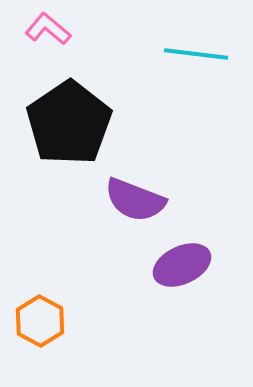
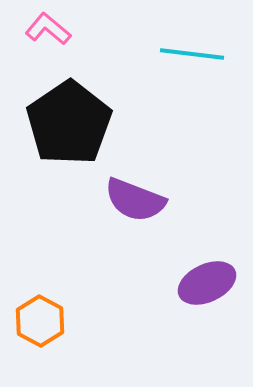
cyan line: moved 4 px left
purple ellipse: moved 25 px right, 18 px down
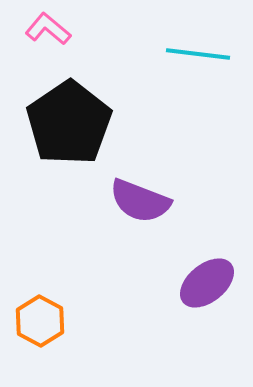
cyan line: moved 6 px right
purple semicircle: moved 5 px right, 1 px down
purple ellipse: rotated 14 degrees counterclockwise
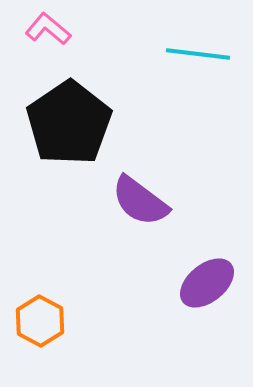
purple semicircle: rotated 16 degrees clockwise
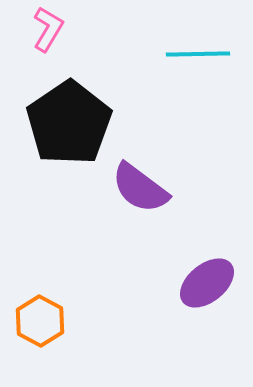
pink L-shape: rotated 81 degrees clockwise
cyan line: rotated 8 degrees counterclockwise
purple semicircle: moved 13 px up
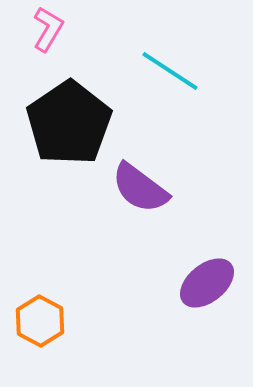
cyan line: moved 28 px left, 17 px down; rotated 34 degrees clockwise
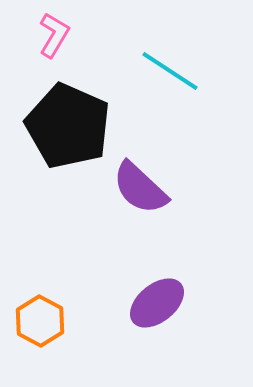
pink L-shape: moved 6 px right, 6 px down
black pentagon: moved 1 px left, 3 px down; rotated 14 degrees counterclockwise
purple semicircle: rotated 6 degrees clockwise
purple ellipse: moved 50 px left, 20 px down
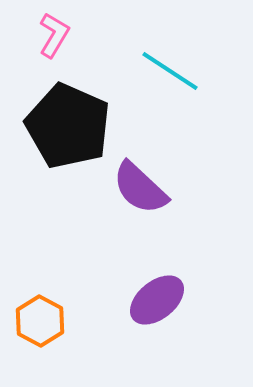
purple ellipse: moved 3 px up
